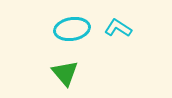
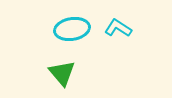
green triangle: moved 3 px left
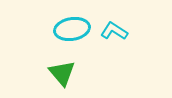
cyan L-shape: moved 4 px left, 3 px down
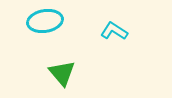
cyan ellipse: moved 27 px left, 8 px up
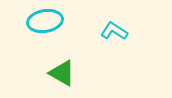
green triangle: rotated 20 degrees counterclockwise
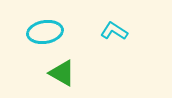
cyan ellipse: moved 11 px down
